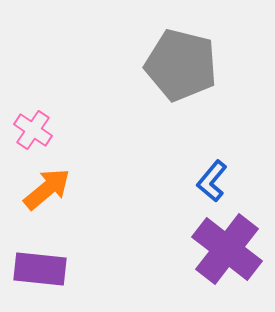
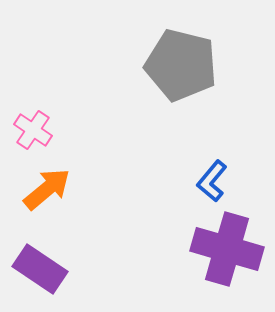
purple cross: rotated 22 degrees counterclockwise
purple rectangle: rotated 28 degrees clockwise
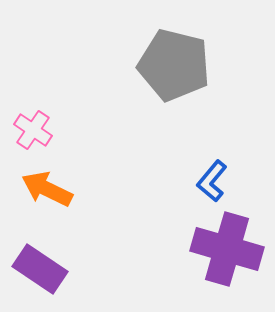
gray pentagon: moved 7 px left
orange arrow: rotated 114 degrees counterclockwise
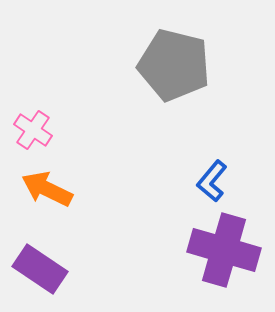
purple cross: moved 3 px left, 1 px down
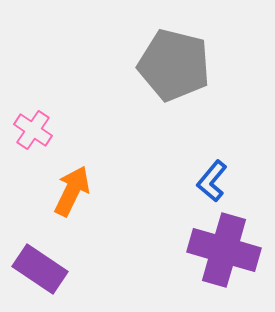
orange arrow: moved 25 px right, 2 px down; rotated 90 degrees clockwise
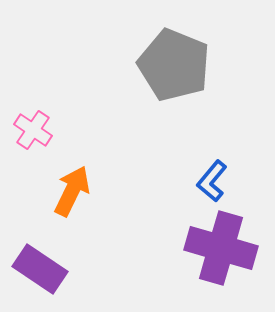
gray pentagon: rotated 8 degrees clockwise
purple cross: moved 3 px left, 2 px up
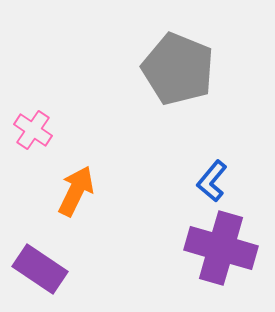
gray pentagon: moved 4 px right, 4 px down
orange arrow: moved 4 px right
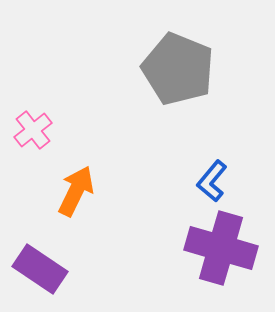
pink cross: rotated 18 degrees clockwise
